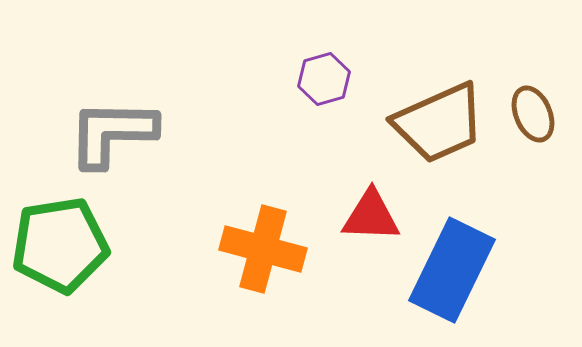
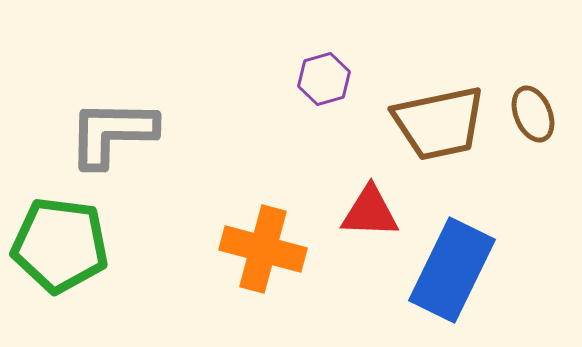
brown trapezoid: rotated 12 degrees clockwise
red triangle: moved 1 px left, 4 px up
green pentagon: rotated 16 degrees clockwise
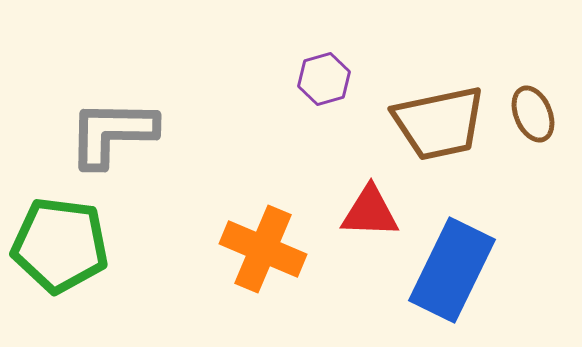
orange cross: rotated 8 degrees clockwise
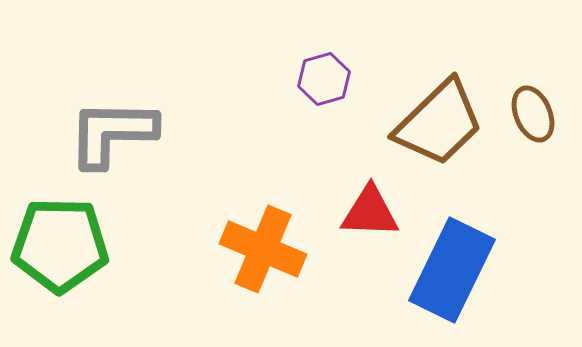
brown trapezoid: rotated 32 degrees counterclockwise
green pentagon: rotated 6 degrees counterclockwise
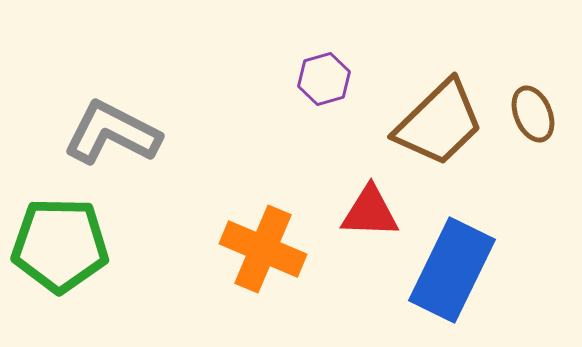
gray L-shape: rotated 26 degrees clockwise
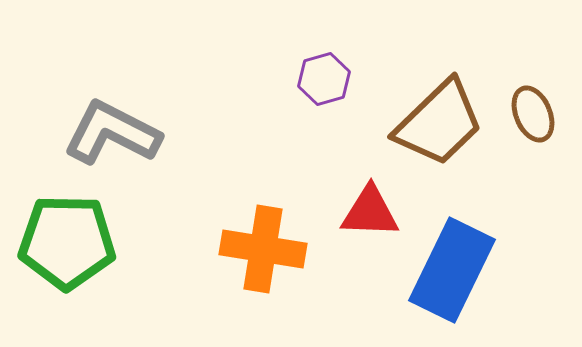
green pentagon: moved 7 px right, 3 px up
orange cross: rotated 14 degrees counterclockwise
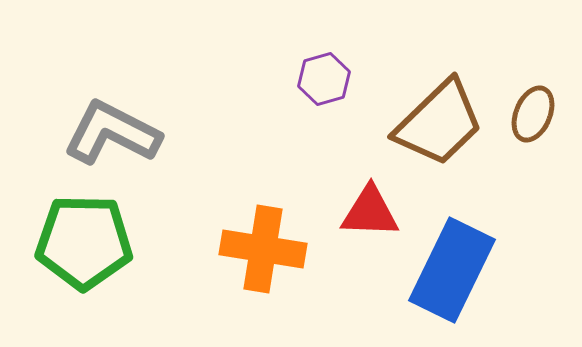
brown ellipse: rotated 46 degrees clockwise
green pentagon: moved 17 px right
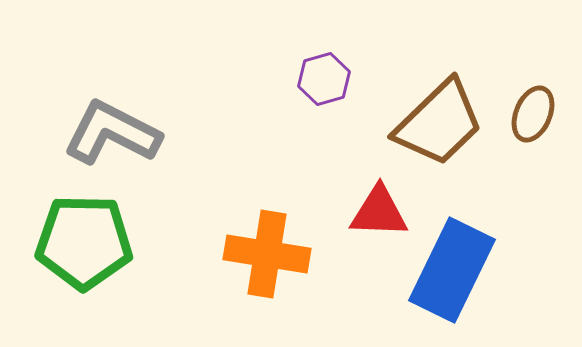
red triangle: moved 9 px right
orange cross: moved 4 px right, 5 px down
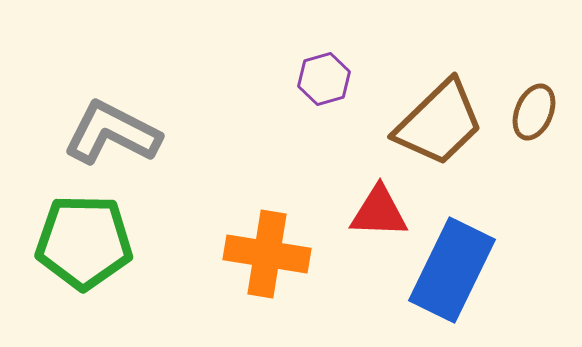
brown ellipse: moved 1 px right, 2 px up
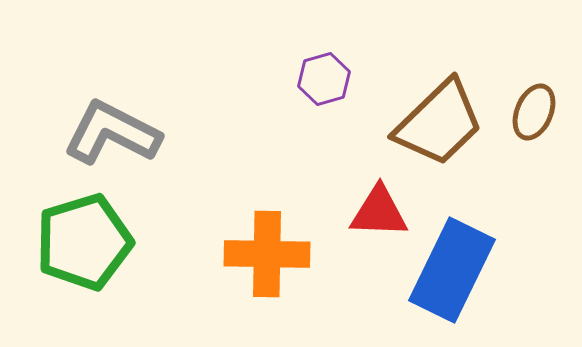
green pentagon: rotated 18 degrees counterclockwise
orange cross: rotated 8 degrees counterclockwise
